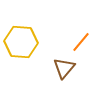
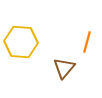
orange line: moved 6 px right; rotated 25 degrees counterclockwise
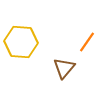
orange line: rotated 20 degrees clockwise
